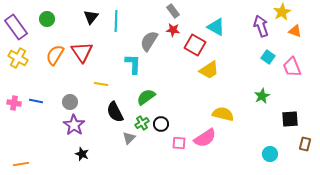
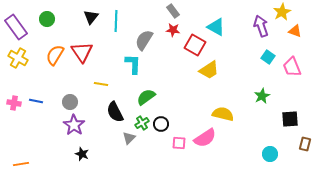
gray semicircle: moved 5 px left, 1 px up
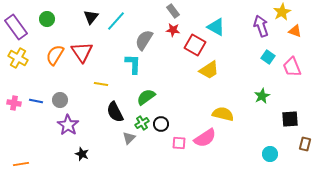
cyan line: rotated 40 degrees clockwise
gray circle: moved 10 px left, 2 px up
purple star: moved 6 px left
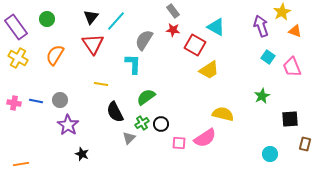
red triangle: moved 11 px right, 8 px up
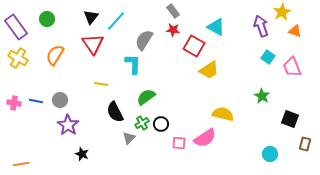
red square: moved 1 px left, 1 px down
green star: rotated 14 degrees counterclockwise
black square: rotated 24 degrees clockwise
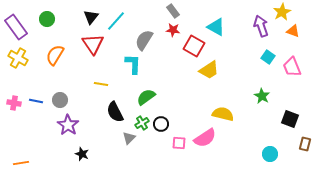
orange triangle: moved 2 px left
orange line: moved 1 px up
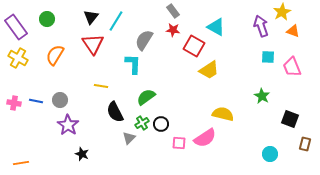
cyan line: rotated 10 degrees counterclockwise
cyan square: rotated 32 degrees counterclockwise
yellow line: moved 2 px down
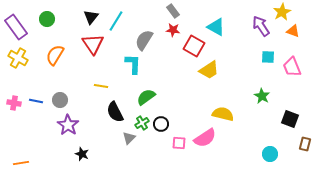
purple arrow: rotated 15 degrees counterclockwise
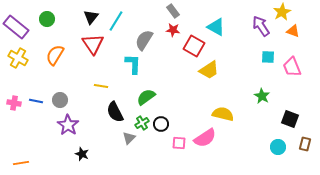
purple rectangle: rotated 15 degrees counterclockwise
cyan circle: moved 8 px right, 7 px up
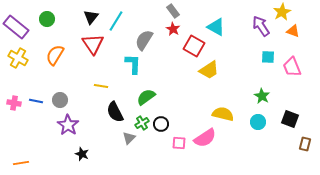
red star: moved 1 px up; rotated 24 degrees clockwise
cyan circle: moved 20 px left, 25 px up
